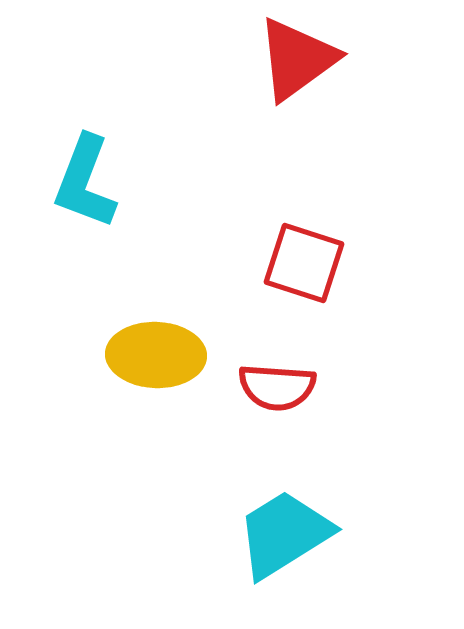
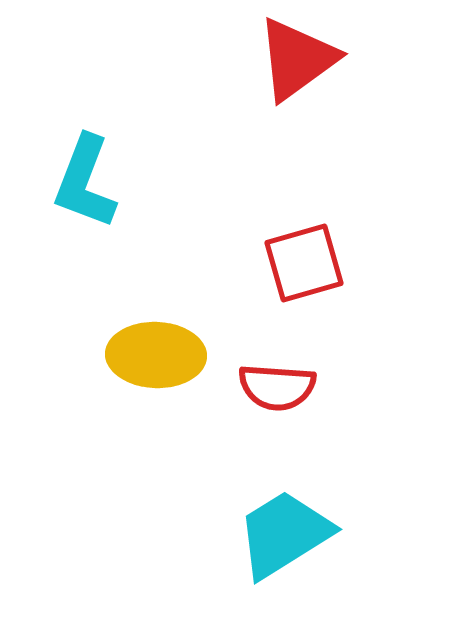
red square: rotated 34 degrees counterclockwise
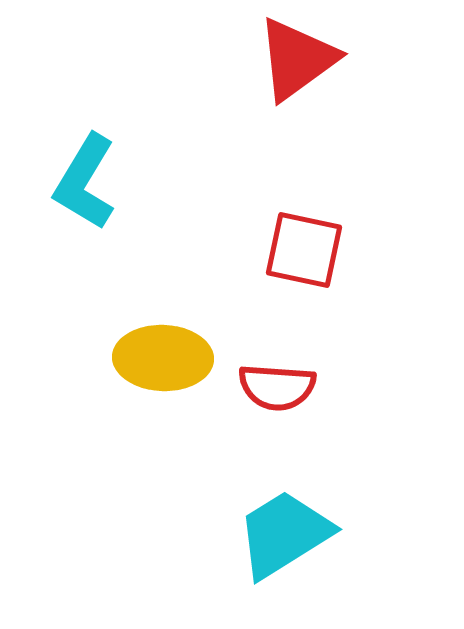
cyan L-shape: rotated 10 degrees clockwise
red square: moved 13 px up; rotated 28 degrees clockwise
yellow ellipse: moved 7 px right, 3 px down
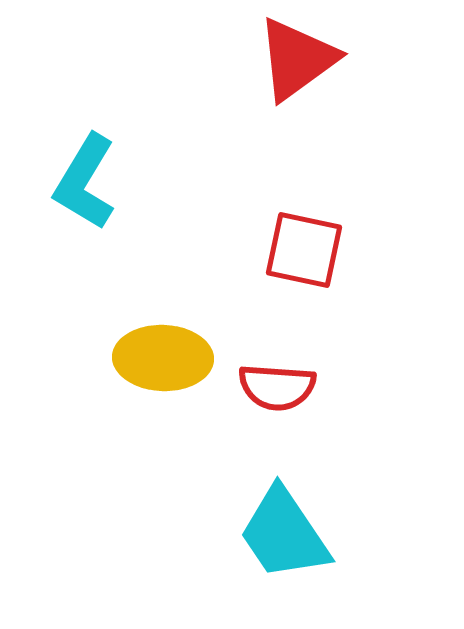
cyan trapezoid: rotated 92 degrees counterclockwise
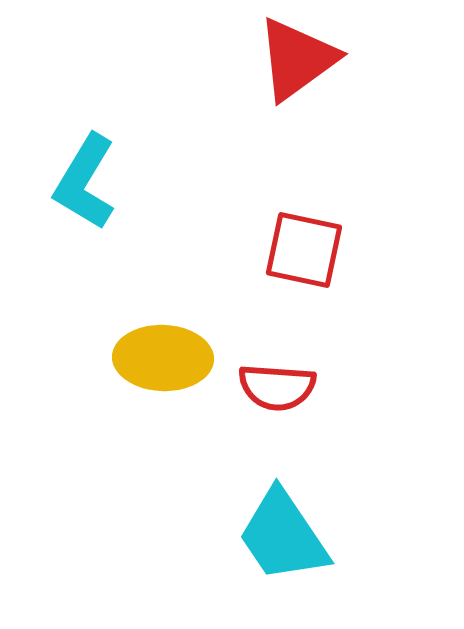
cyan trapezoid: moved 1 px left, 2 px down
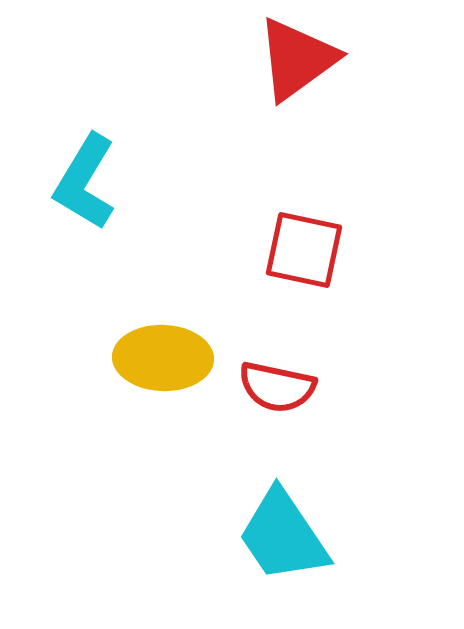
red semicircle: rotated 8 degrees clockwise
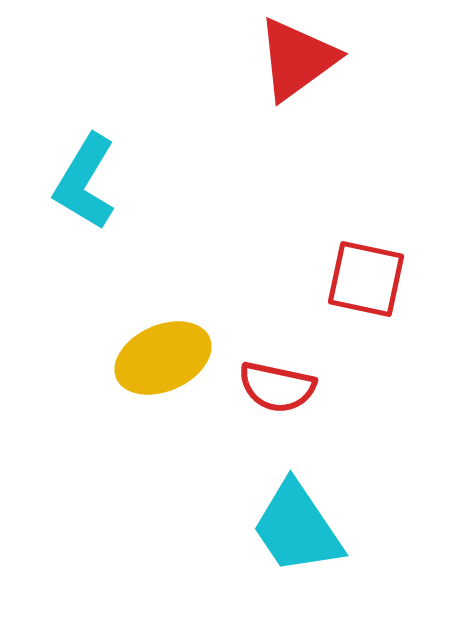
red square: moved 62 px right, 29 px down
yellow ellipse: rotated 26 degrees counterclockwise
cyan trapezoid: moved 14 px right, 8 px up
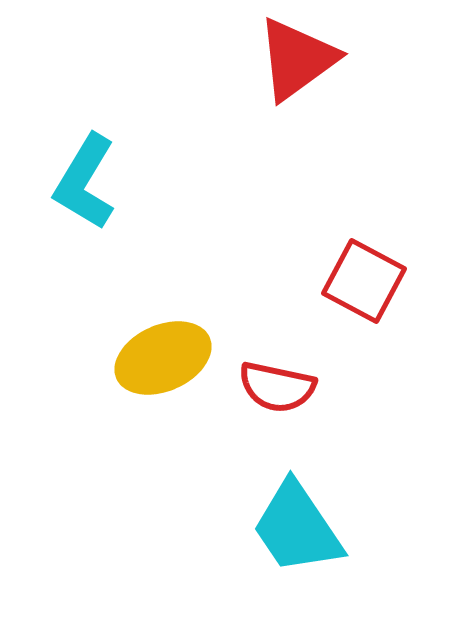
red square: moved 2 px left, 2 px down; rotated 16 degrees clockwise
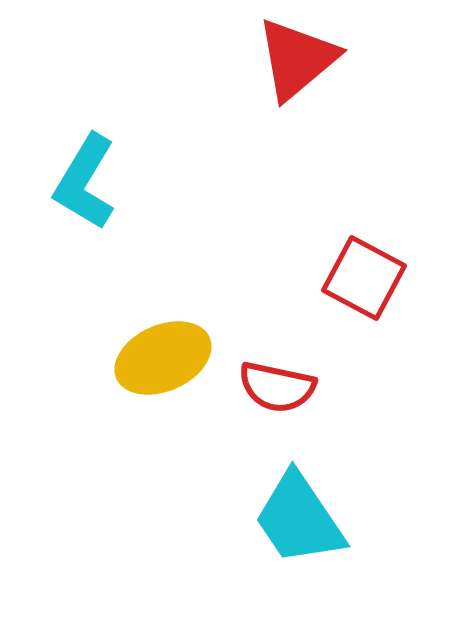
red triangle: rotated 4 degrees counterclockwise
red square: moved 3 px up
cyan trapezoid: moved 2 px right, 9 px up
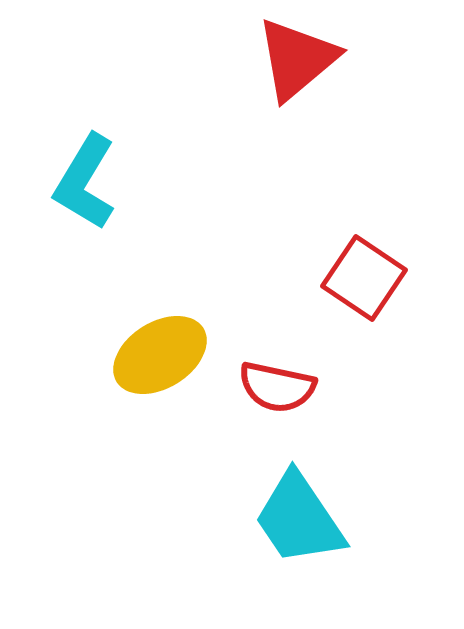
red square: rotated 6 degrees clockwise
yellow ellipse: moved 3 px left, 3 px up; rotated 8 degrees counterclockwise
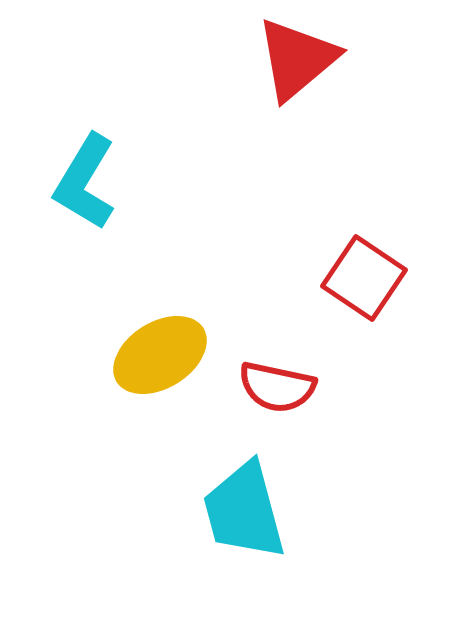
cyan trapezoid: moved 55 px left, 8 px up; rotated 19 degrees clockwise
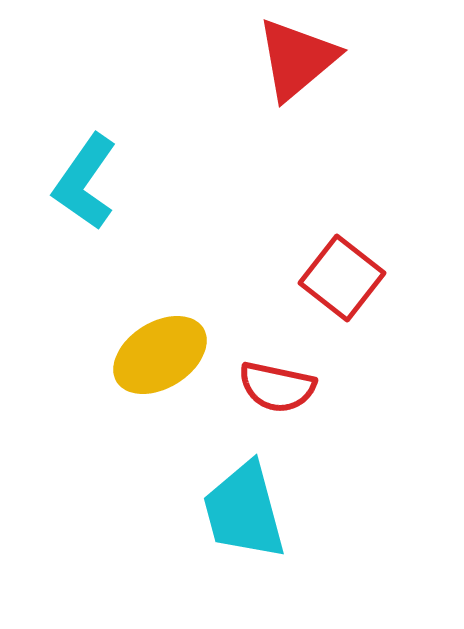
cyan L-shape: rotated 4 degrees clockwise
red square: moved 22 px left; rotated 4 degrees clockwise
